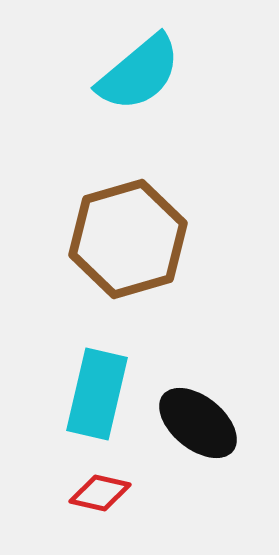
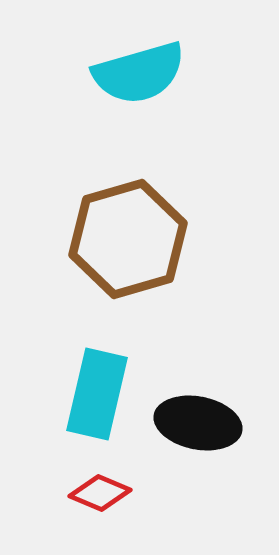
cyan semicircle: rotated 24 degrees clockwise
black ellipse: rotated 28 degrees counterclockwise
red diamond: rotated 10 degrees clockwise
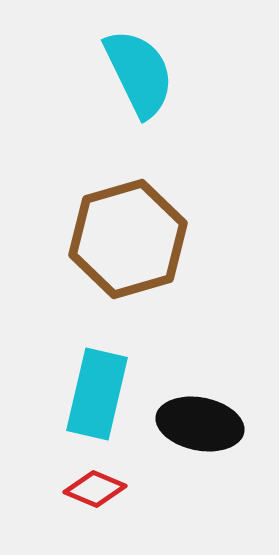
cyan semicircle: rotated 100 degrees counterclockwise
black ellipse: moved 2 px right, 1 px down
red diamond: moved 5 px left, 4 px up
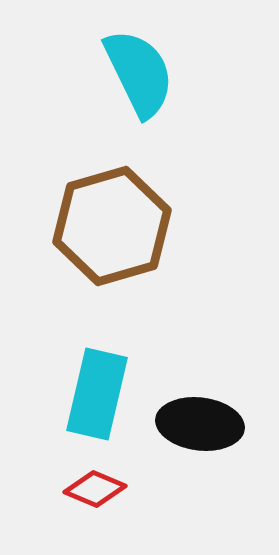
brown hexagon: moved 16 px left, 13 px up
black ellipse: rotated 4 degrees counterclockwise
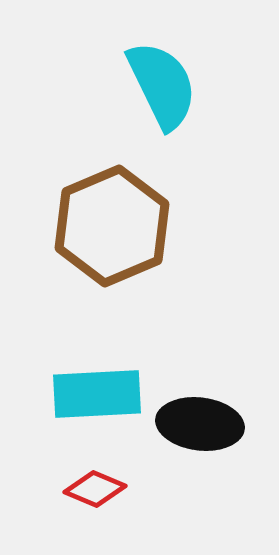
cyan semicircle: moved 23 px right, 12 px down
brown hexagon: rotated 7 degrees counterclockwise
cyan rectangle: rotated 74 degrees clockwise
